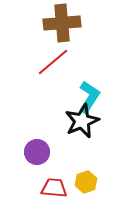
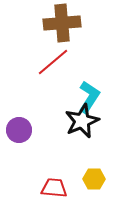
purple circle: moved 18 px left, 22 px up
yellow hexagon: moved 8 px right, 3 px up; rotated 20 degrees clockwise
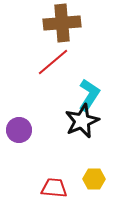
cyan L-shape: moved 2 px up
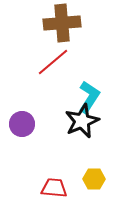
cyan L-shape: moved 2 px down
purple circle: moved 3 px right, 6 px up
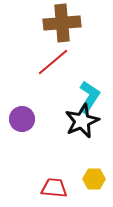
purple circle: moved 5 px up
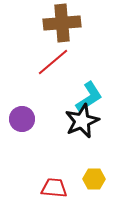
cyan L-shape: rotated 24 degrees clockwise
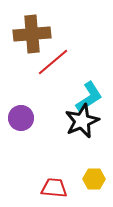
brown cross: moved 30 px left, 11 px down
purple circle: moved 1 px left, 1 px up
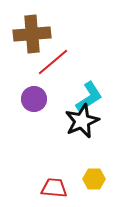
purple circle: moved 13 px right, 19 px up
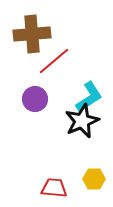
red line: moved 1 px right, 1 px up
purple circle: moved 1 px right
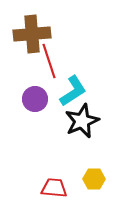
red line: moved 5 px left; rotated 68 degrees counterclockwise
cyan L-shape: moved 16 px left, 6 px up
